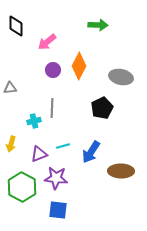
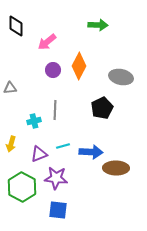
gray line: moved 3 px right, 2 px down
blue arrow: rotated 120 degrees counterclockwise
brown ellipse: moved 5 px left, 3 px up
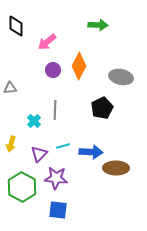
cyan cross: rotated 32 degrees counterclockwise
purple triangle: rotated 24 degrees counterclockwise
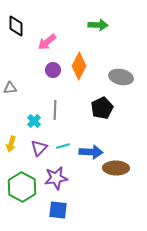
purple triangle: moved 6 px up
purple star: rotated 15 degrees counterclockwise
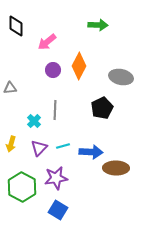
blue square: rotated 24 degrees clockwise
